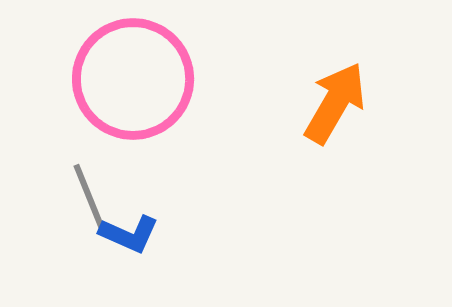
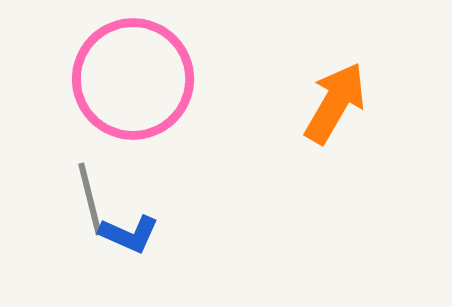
gray line: rotated 8 degrees clockwise
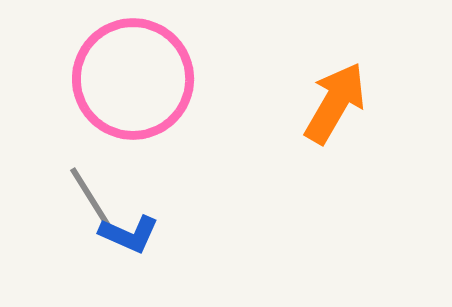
gray line: moved 2 px right, 1 px down; rotated 18 degrees counterclockwise
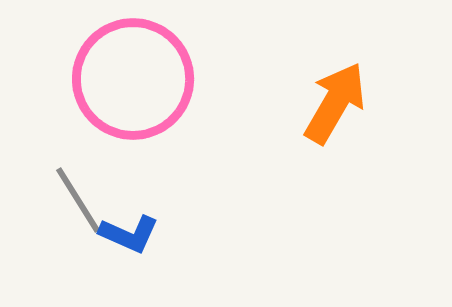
gray line: moved 14 px left
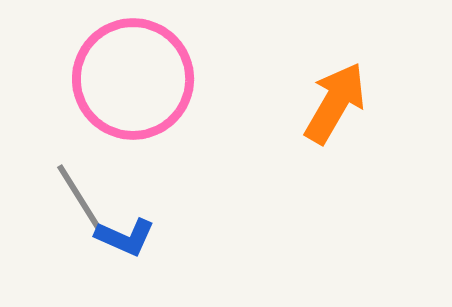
gray line: moved 1 px right, 3 px up
blue L-shape: moved 4 px left, 3 px down
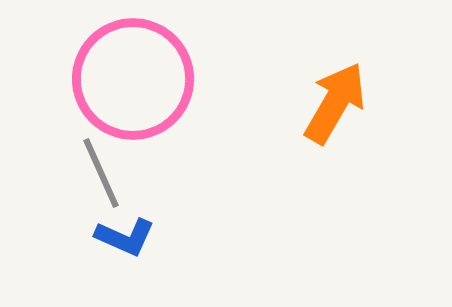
gray line: moved 22 px right, 24 px up; rotated 8 degrees clockwise
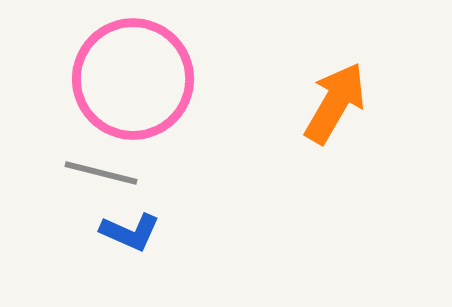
gray line: rotated 52 degrees counterclockwise
blue L-shape: moved 5 px right, 5 px up
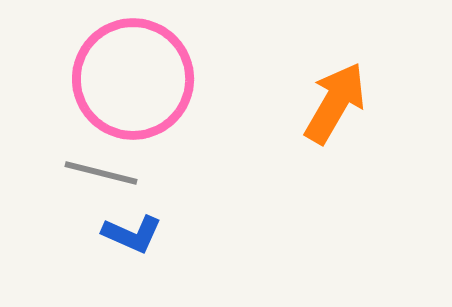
blue L-shape: moved 2 px right, 2 px down
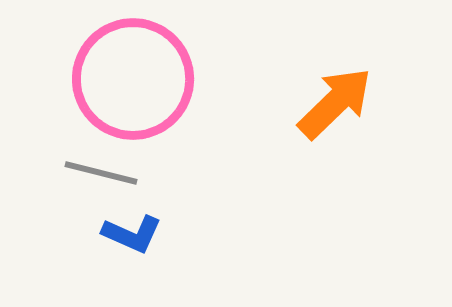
orange arrow: rotated 16 degrees clockwise
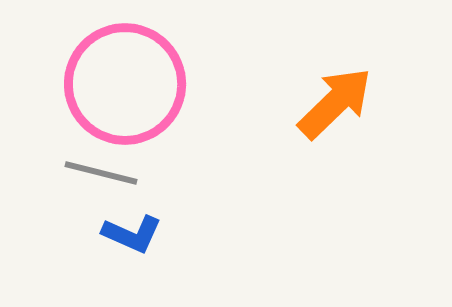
pink circle: moved 8 px left, 5 px down
